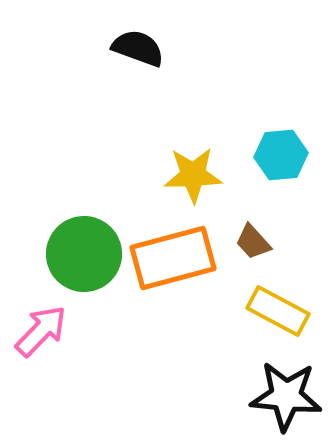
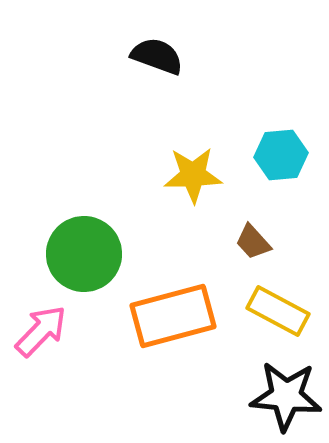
black semicircle: moved 19 px right, 8 px down
orange rectangle: moved 58 px down
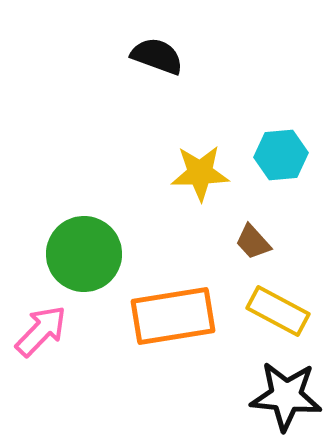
yellow star: moved 7 px right, 2 px up
orange rectangle: rotated 6 degrees clockwise
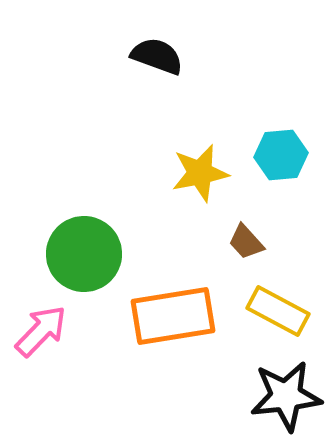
yellow star: rotated 10 degrees counterclockwise
brown trapezoid: moved 7 px left
black star: rotated 12 degrees counterclockwise
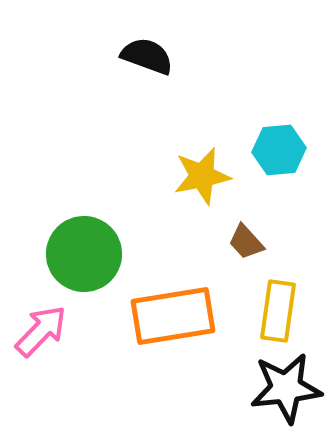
black semicircle: moved 10 px left
cyan hexagon: moved 2 px left, 5 px up
yellow star: moved 2 px right, 3 px down
yellow rectangle: rotated 70 degrees clockwise
black star: moved 8 px up
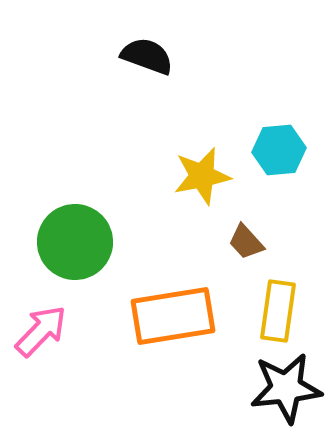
green circle: moved 9 px left, 12 px up
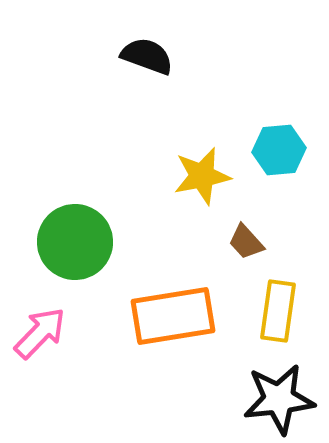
pink arrow: moved 1 px left, 2 px down
black star: moved 7 px left, 11 px down
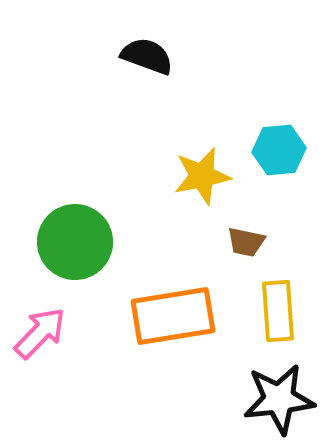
brown trapezoid: rotated 36 degrees counterclockwise
yellow rectangle: rotated 12 degrees counterclockwise
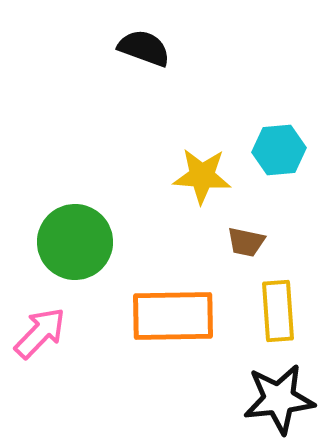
black semicircle: moved 3 px left, 8 px up
yellow star: rotated 16 degrees clockwise
orange rectangle: rotated 8 degrees clockwise
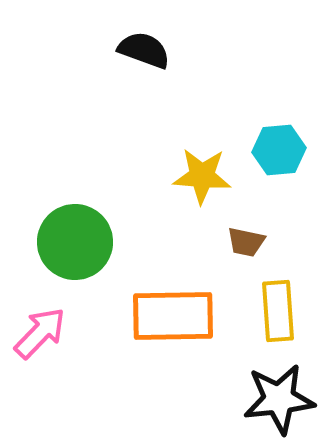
black semicircle: moved 2 px down
